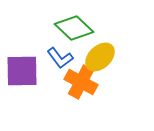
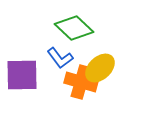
yellow ellipse: moved 11 px down
purple square: moved 4 px down
orange cross: rotated 12 degrees counterclockwise
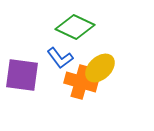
green diamond: moved 1 px right, 1 px up; rotated 18 degrees counterclockwise
purple square: rotated 9 degrees clockwise
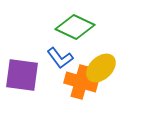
yellow ellipse: moved 1 px right
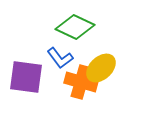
purple square: moved 4 px right, 2 px down
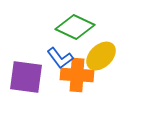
yellow ellipse: moved 12 px up
orange cross: moved 4 px left, 7 px up; rotated 12 degrees counterclockwise
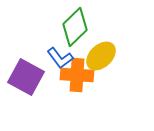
green diamond: rotated 69 degrees counterclockwise
purple square: rotated 21 degrees clockwise
